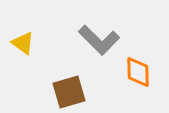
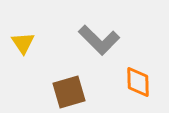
yellow triangle: rotated 20 degrees clockwise
orange diamond: moved 10 px down
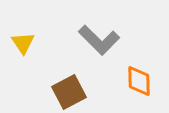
orange diamond: moved 1 px right, 1 px up
brown square: rotated 12 degrees counterclockwise
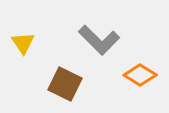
orange diamond: moved 1 px right, 6 px up; rotated 56 degrees counterclockwise
brown square: moved 4 px left, 8 px up; rotated 36 degrees counterclockwise
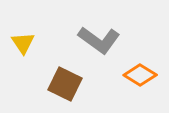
gray L-shape: rotated 9 degrees counterclockwise
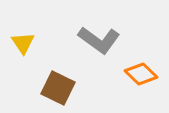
orange diamond: moved 1 px right, 1 px up; rotated 12 degrees clockwise
brown square: moved 7 px left, 4 px down
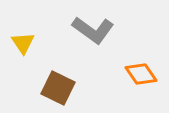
gray L-shape: moved 6 px left, 10 px up
orange diamond: rotated 12 degrees clockwise
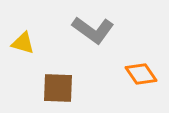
yellow triangle: rotated 40 degrees counterclockwise
brown square: rotated 24 degrees counterclockwise
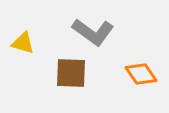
gray L-shape: moved 2 px down
brown square: moved 13 px right, 15 px up
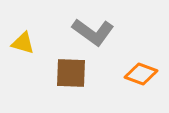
orange diamond: rotated 36 degrees counterclockwise
